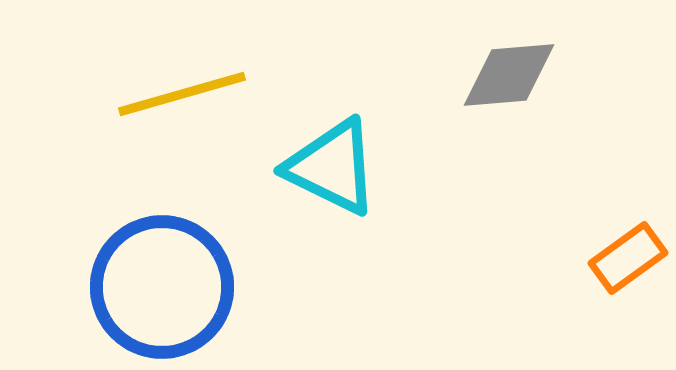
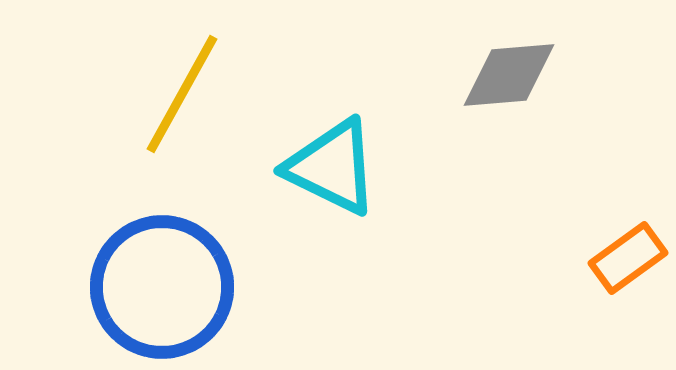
yellow line: rotated 45 degrees counterclockwise
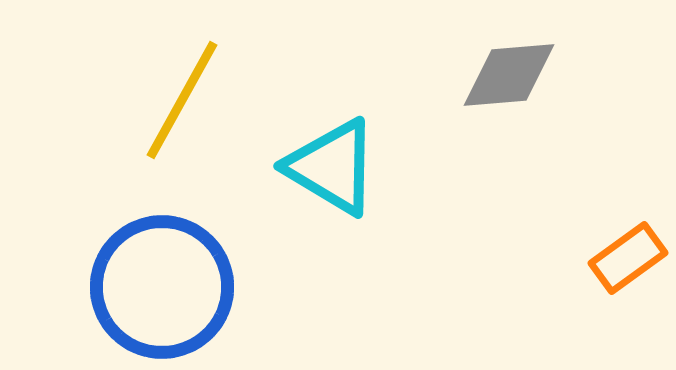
yellow line: moved 6 px down
cyan triangle: rotated 5 degrees clockwise
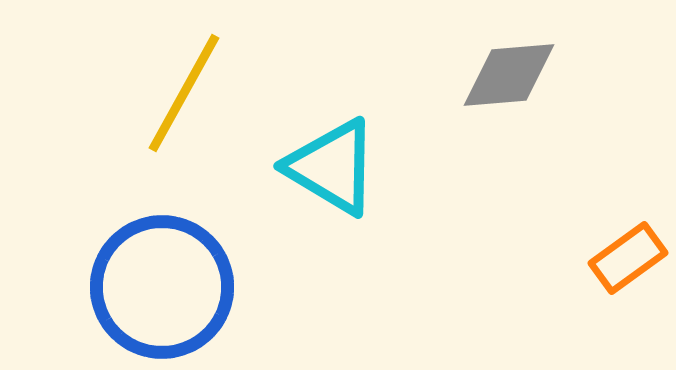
yellow line: moved 2 px right, 7 px up
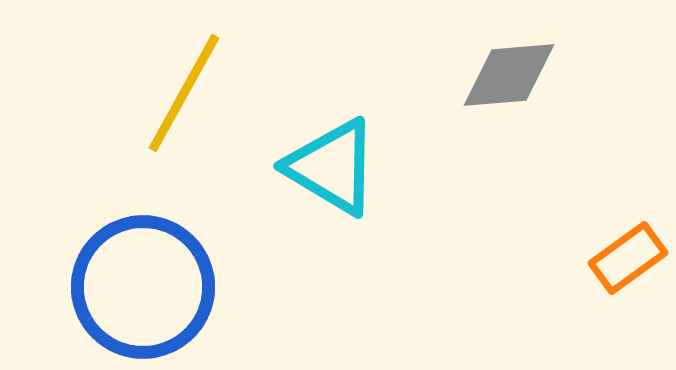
blue circle: moved 19 px left
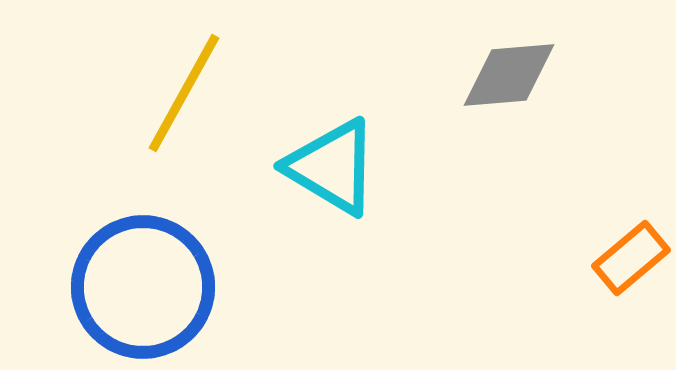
orange rectangle: moved 3 px right; rotated 4 degrees counterclockwise
